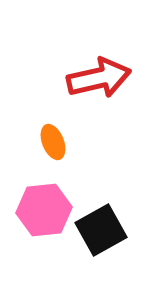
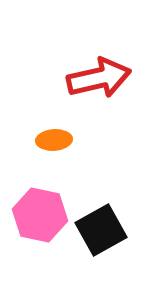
orange ellipse: moved 1 px right, 2 px up; rotated 72 degrees counterclockwise
pink hexagon: moved 4 px left, 5 px down; rotated 18 degrees clockwise
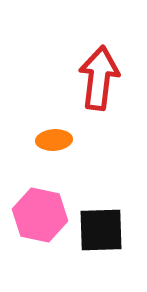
red arrow: rotated 70 degrees counterclockwise
black square: rotated 27 degrees clockwise
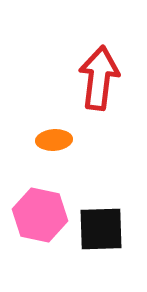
black square: moved 1 px up
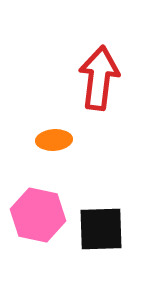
pink hexagon: moved 2 px left
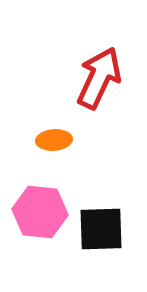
red arrow: rotated 18 degrees clockwise
pink hexagon: moved 2 px right, 3 px up; rotated 6 degrees counterclockwise
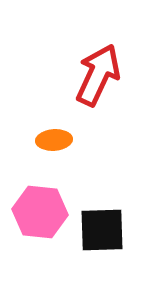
red arrow: moved 1 px left, 3 px up
black square: moved 1 px right, 1 px down
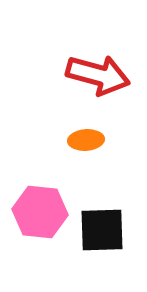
red arrow: rotated 80 degrees clockwise
orange ellipse: moved 32 px right
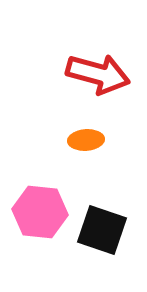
red arrow: moved 1 px up
black square: rotated 21 degrees clockwise
